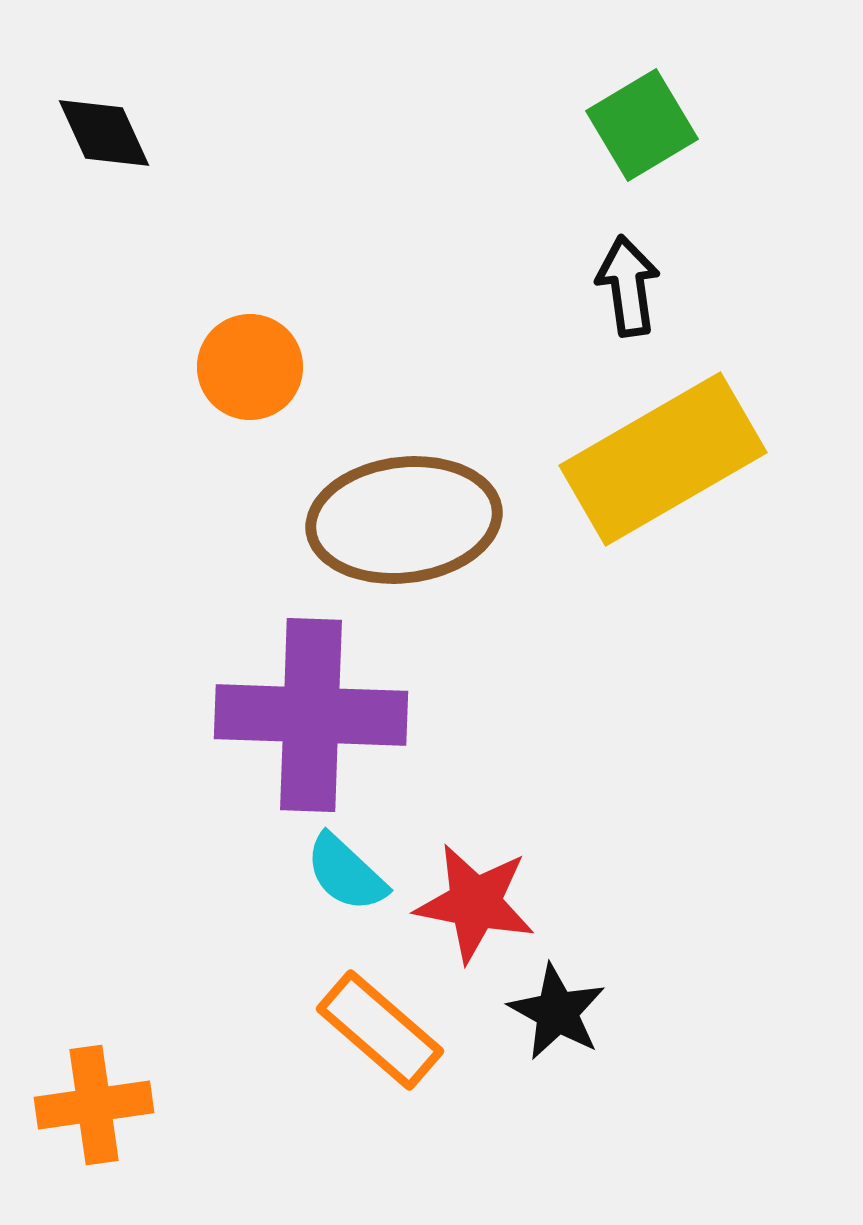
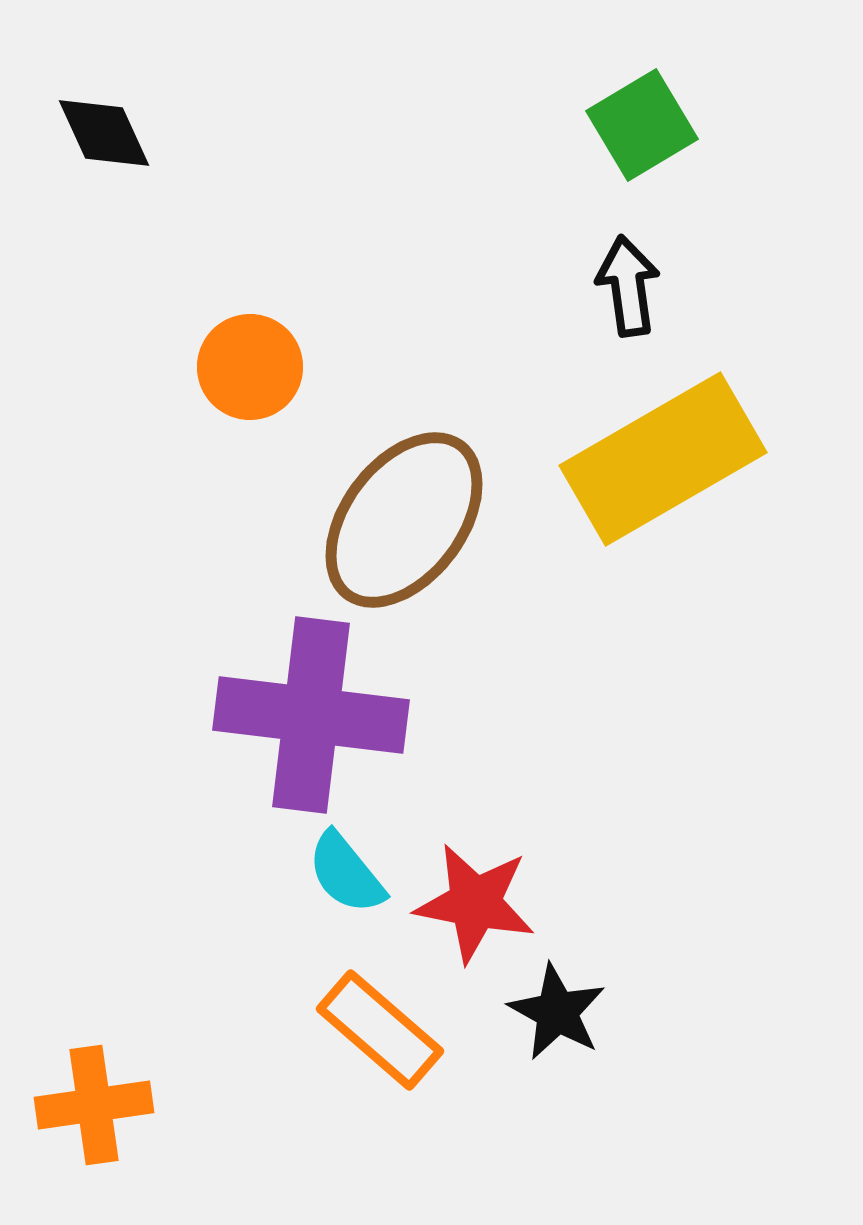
brown ellipse: rotated 46 degrees counterclockwise
purple cross: rotated 5 degrees clockwise
cyan semicircle: rotated 8 degrees clockwise
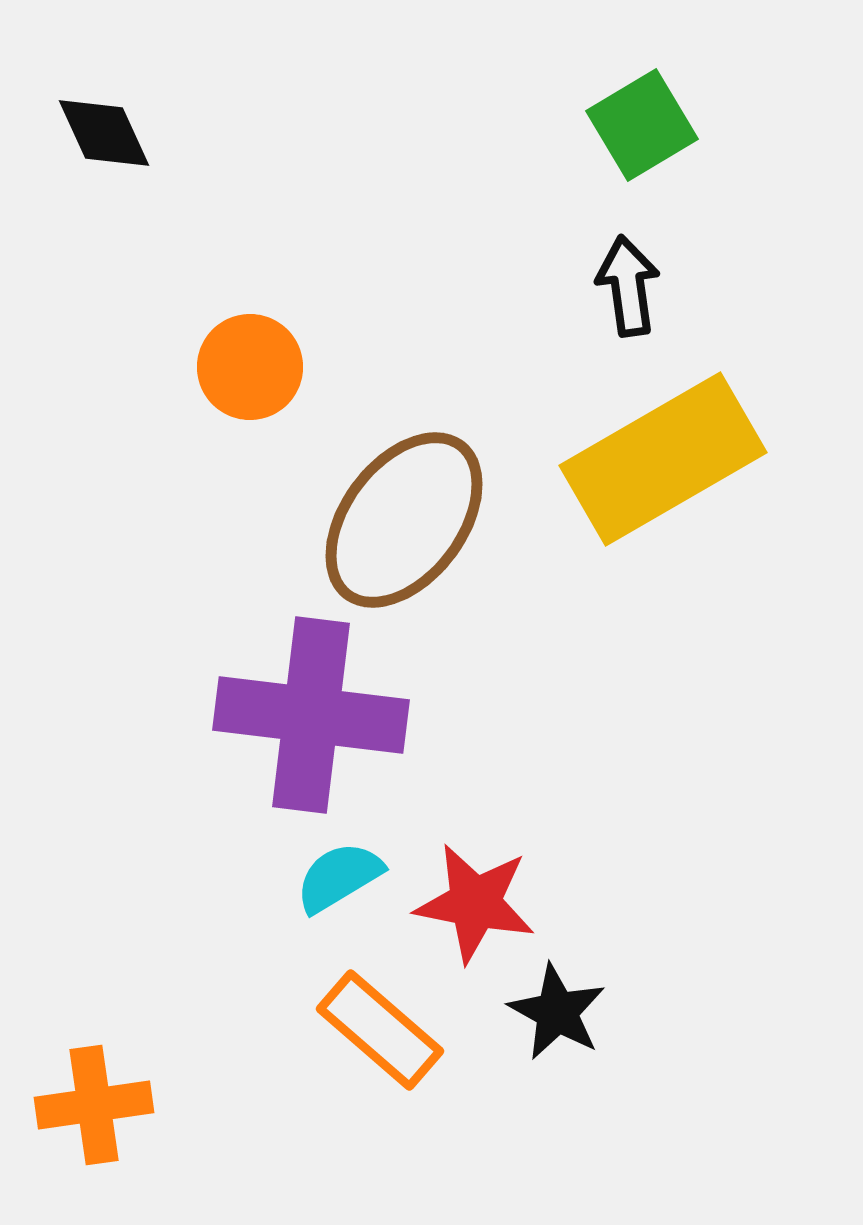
cyan semicircle: moved 7 px left, 4 px down; rotated 98 degrees clockwise
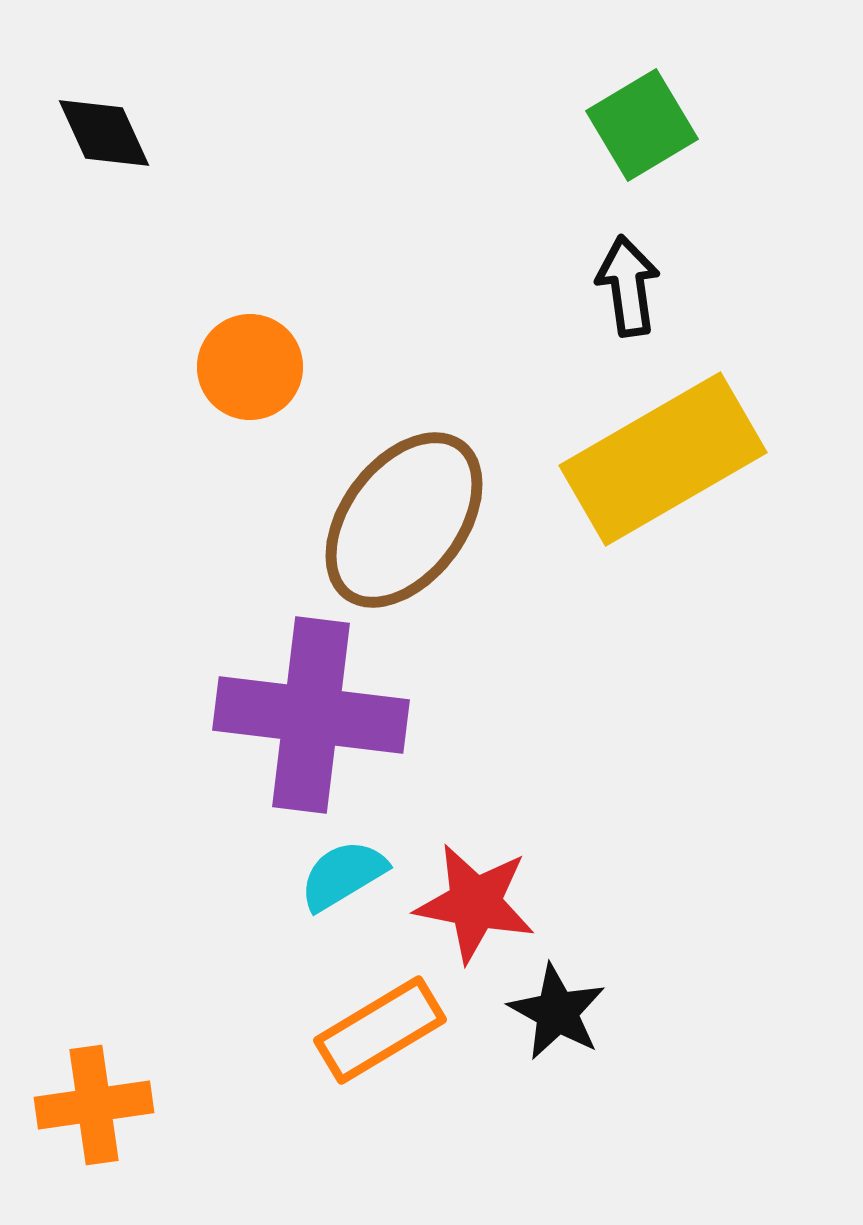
cyan semicircle: moved 4 px right, 2 px up
orange rectangle: rotated 72 degrees counterclockwise
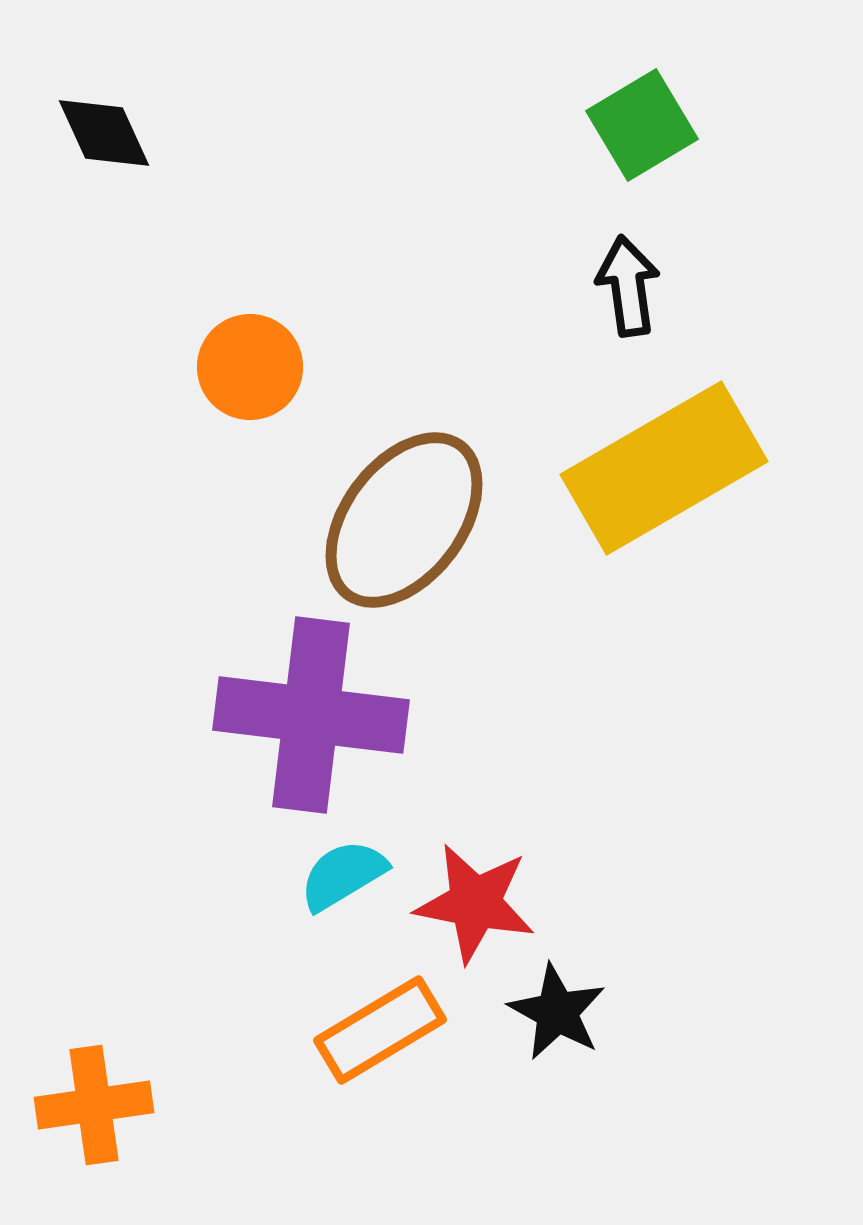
yellow rectangle: moved 1 px right, 9 px down
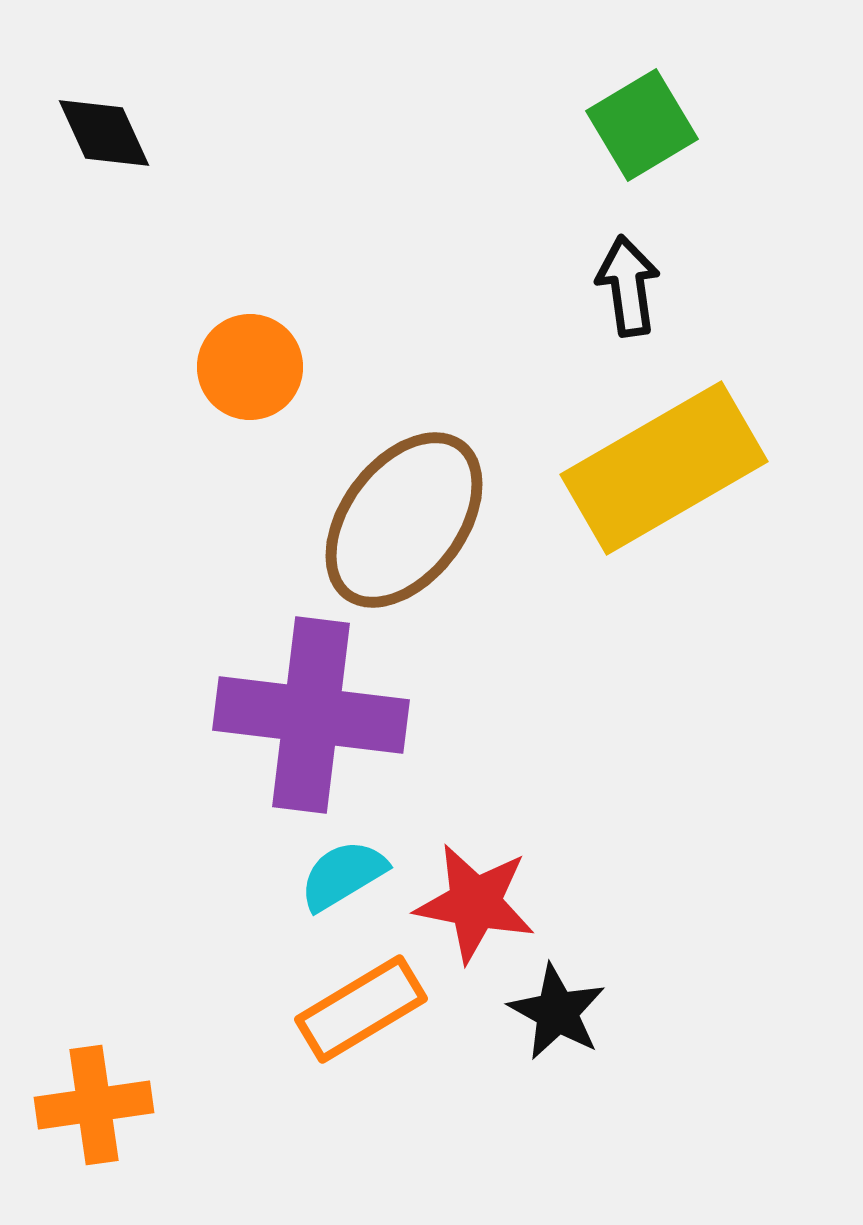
orange rectangle: moved 19 px left, 21 px up
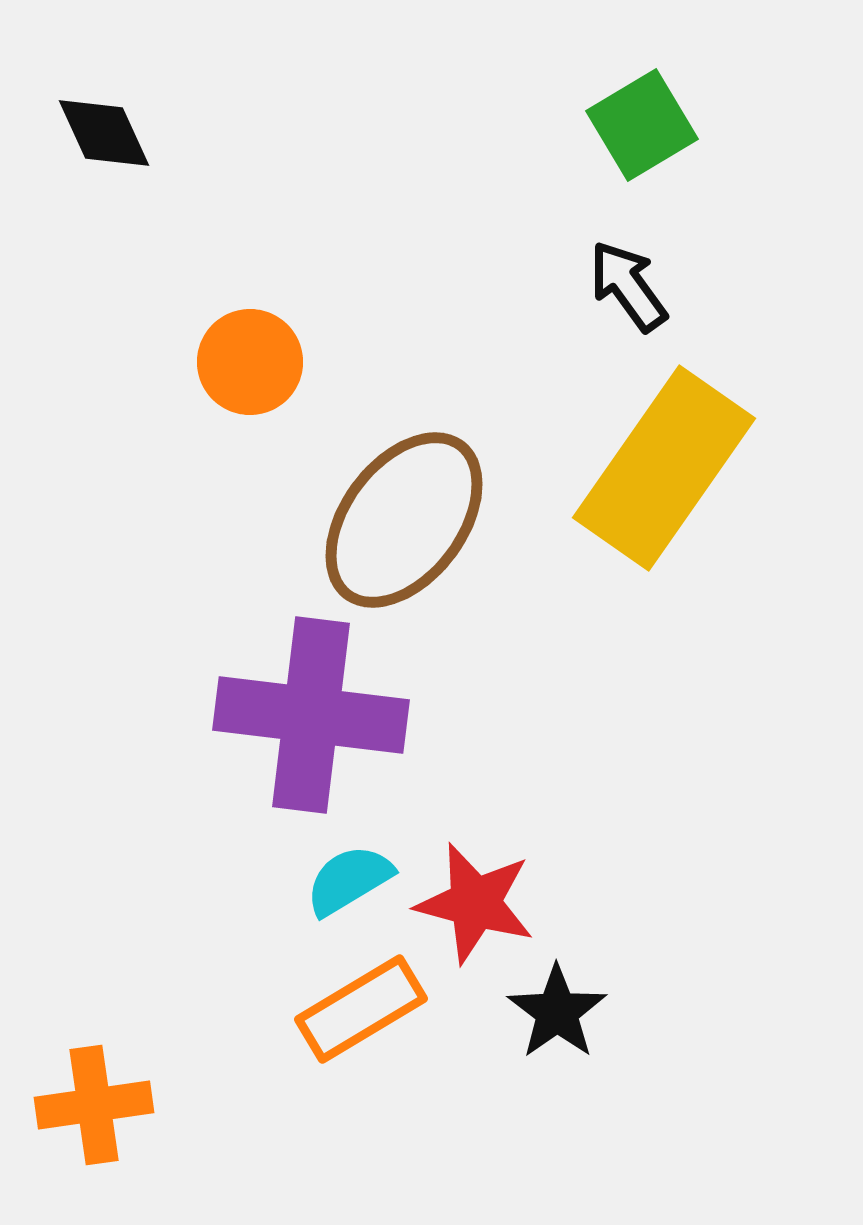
black arrow: rotated 28 degrees counterclockwise
orange circle: moved 5 px up
yellow rectangle: rotated 25 degrees counterclockwise
cyan semicircle: moved 6 px right, 5 px down
red star: rotated 4 degrees clockwise
black star: rotated 8 degrees clockwise
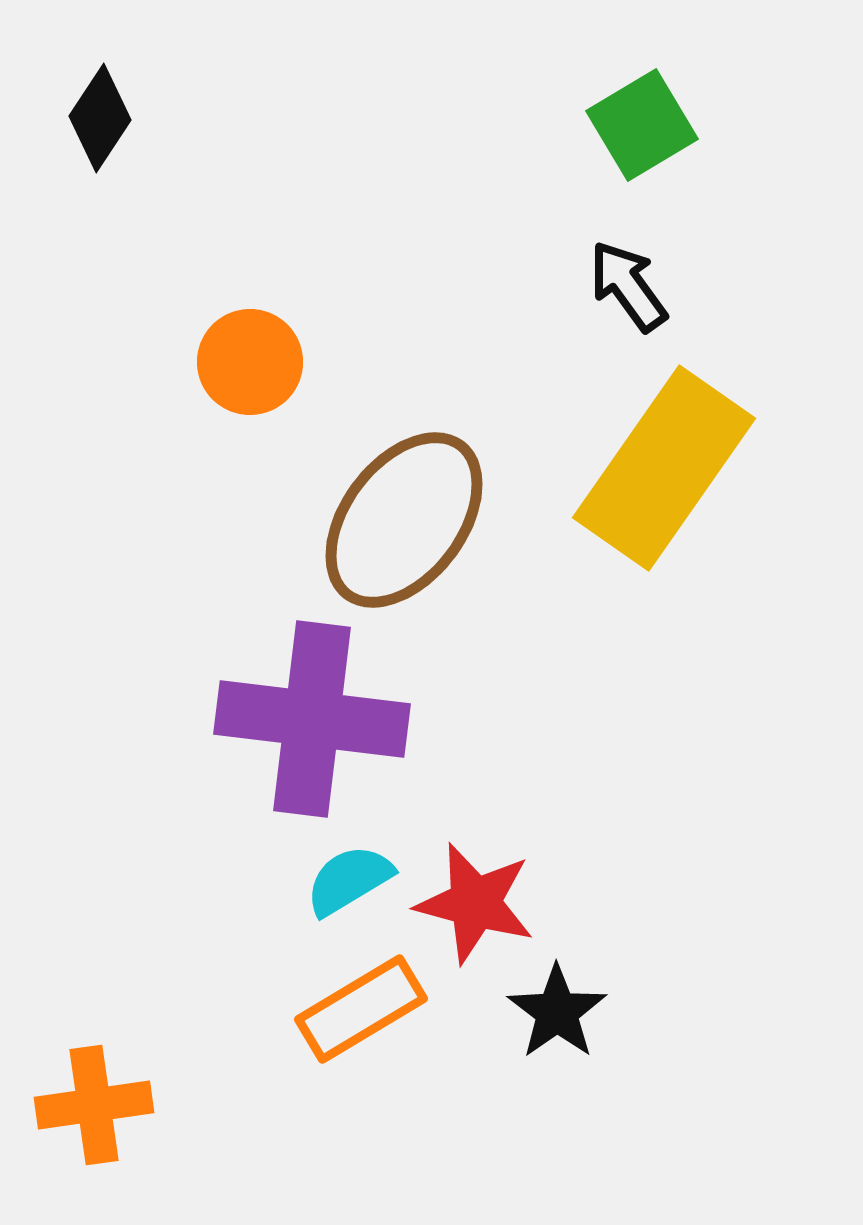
black diamond: moved 4 px left, 15 px up; rotated 58 degrees clockwise
purple cross: moved 1 px right, 4 px down
